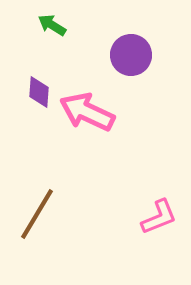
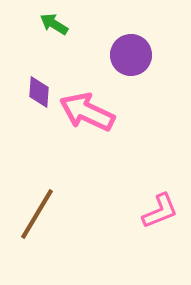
green arrow: moved 2 px right, 1 px up
pink L-shape: moved 1 px right, 6 px up
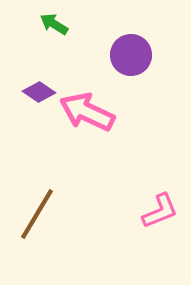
purple diamond: rotated 60 degrees counterclockwise
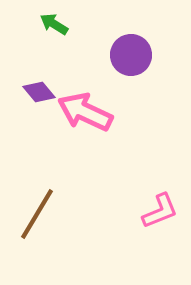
purple diamond: rotated 16 degrees clockwise
pink arrow: moved 2 px left
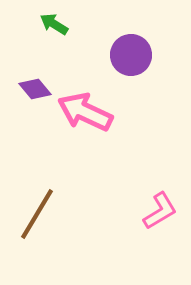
purple diamond: moved 4 px left, 3 px up
pink L-shape: rotated 9 degrees counterclockwise
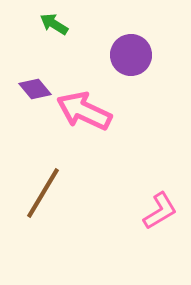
pink arrow: moved 1 px left, 1 px up
brown line: moved 6 px right, 21 px up
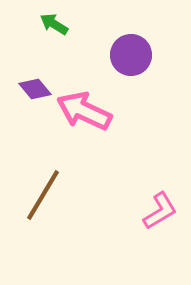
brown line: moved 2 px down
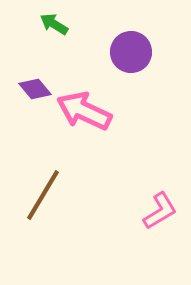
purple circle: moved 3 px up
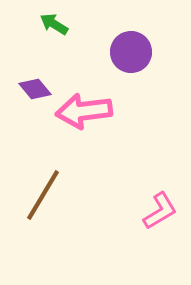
pink arrow: rotated 32 degrees counterclockwise
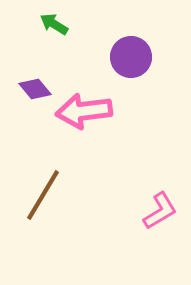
purple circle: moved 5 px down
